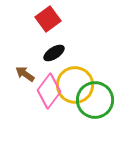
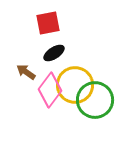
red square: moved 4 px down; rotated 25 degrees clockwise
brown arrow: moved 1 px right, 2 px up
pink diamond: moved 1 px right, 1 px up
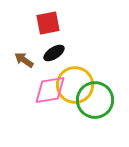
brown arrow: moved 2 px left, 12 px up
pink diamond: rotated 44 degrees clockwise
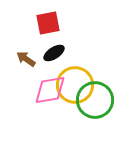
brown arrow: moved 2 px right, 1 px up
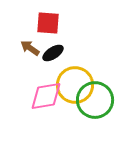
red square: rotated 15 degrees clockwise
black ellipse: moved 1 px left
brown arrow: moved 4 px right, 11 px up
pink diamond: moved 4 px left, 6 px down
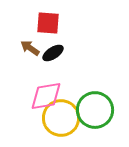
yellow circle: moved 14 px left, 33 px down
green circle: moved 10 px down
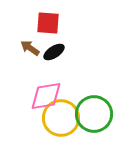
black ellipse: moved 1 px right, 1 px up
green circle: moved 1 px left, 4 px down
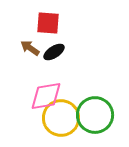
green circle: moved 1 px right, 1 px down
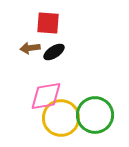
brown arrow: rotated 42 degrees counterclockwise
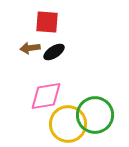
red square: moved 1 px left, 1 px up
yellow circle: moved 7 px right, 6 px down
